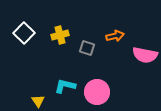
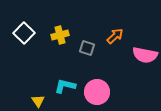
orange arrow: rotated 30 degrees counterclockwise
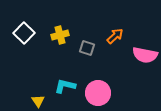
pink circle: moved 1 px right, 1 px down
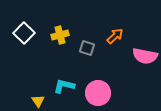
pink semicircle: moved 1 px down
cyan L-shape: moved 1 px left
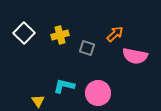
orange arrow: moved 2 px up
pink semicircle: moved 10 px left
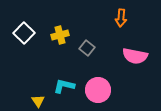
orange arrow: moved 6 px right, 16 px up; rotated 138 degrees clockwise
gray square: rotated 21 degrees clockwise
pink circle: moved 3 px up
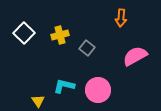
pink semicircle: rotated 140 degrees clockwise
